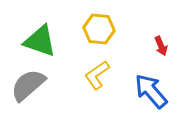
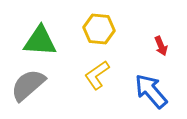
green triangle: rotated 15 degrees counterclockwise
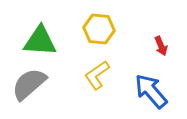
gray semicircle: moved 1 px right, 1 px up
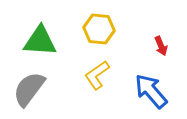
gray semicircle: moved 5 px down; rotated 12 degrees counterclockwise
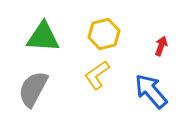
yellow hexagon: moved 5 px right, 5 px down; rotated 20 degrees counterclockwise
green triangle: moved 3 px right, 4 px up
red arrow: rotated 138 degrees counterclockwise
gray semicircle: moved 4 px right; rotated 9 degrees counterclockwise
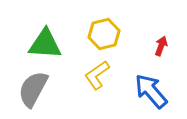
green triangle: moved 2 px right, 7 px down
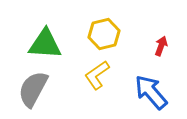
blue arrow: moved 1 px down
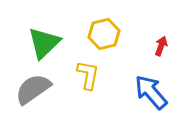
green triangle: moved 1 px left, 1 px up; rotated 48 degrees counterclockwise
yellow L-shape: moved 9 px left; rotated 136 degrees clockwise
gray semicircle: rotated 27 degrees clockwise
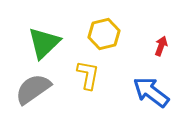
blue arrow: rotated 12 degrees counterclockwise
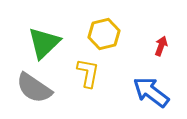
yellow L-shape: moved 2 px up
gray semicircle: moved 1 px right, 1 px up; rotated 111 degrees counterclockwise
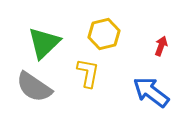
gray semicircle: moved 1 px up
